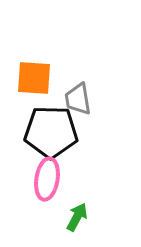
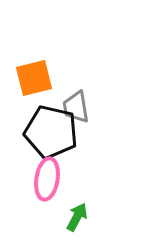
orange square: rotated 18 degrees counterclockwise
gray trapezoid: moved 2 px left, 8 px down
black pentagon: rotated 12 degrees clockwise
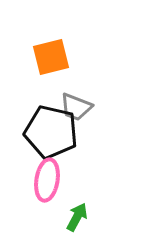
orange square: moved 17 px right, 21 px up
gray trapezoid: rotated 60 degrees counterclockwise
pink ellipse: moved 1 px down
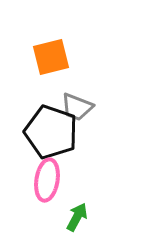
gray trapezoid: moved 1 px right
black pentagon: rotated 6 degrees clockwise
